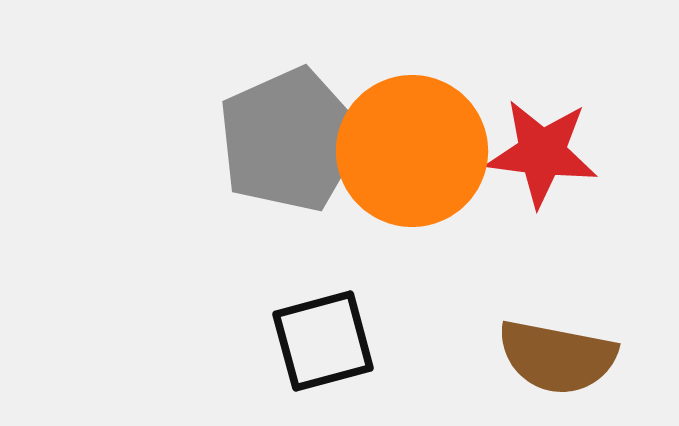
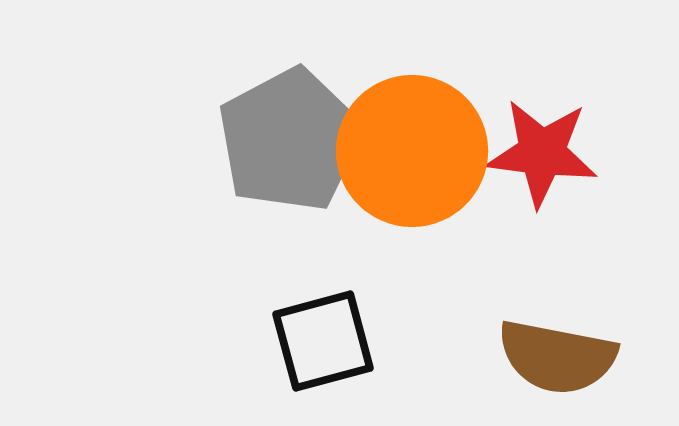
gray pentagon: rotated 4 degrees counterclockwise
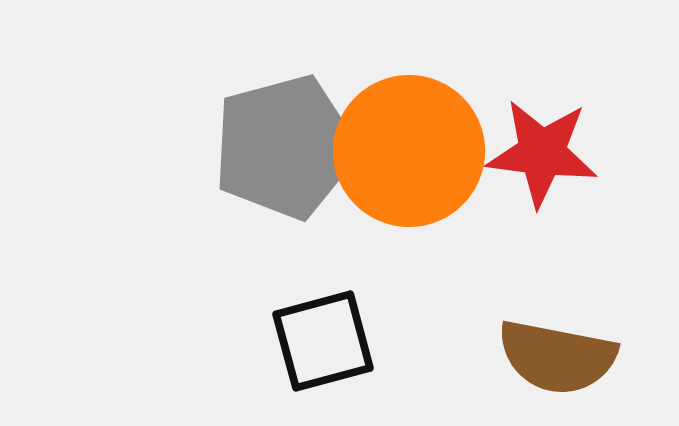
gray pentagon: moved 5 px left, 7 px down; rotated 13 degrees clockwise
orange circle: moved 3 px left
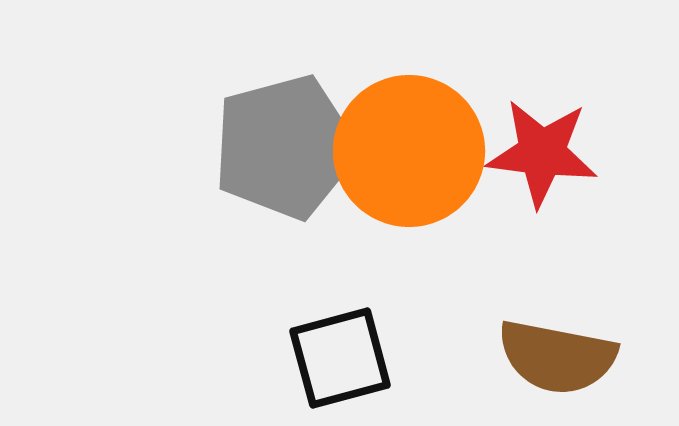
black square: moved 17 px right, 17 px down
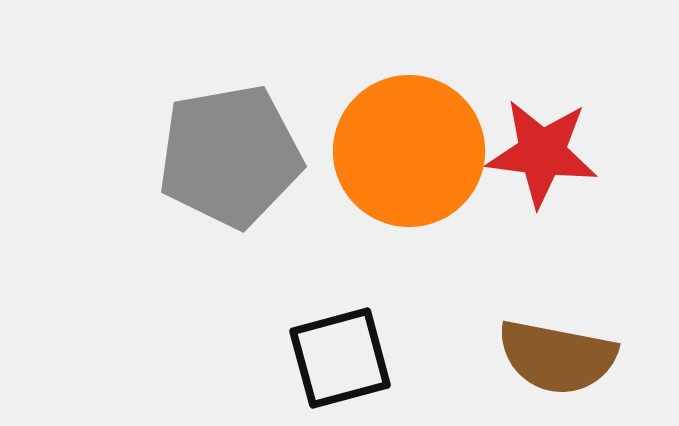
gray pentagon: moved 55 px left, 9 px down; rotated 5 degrees clockwise
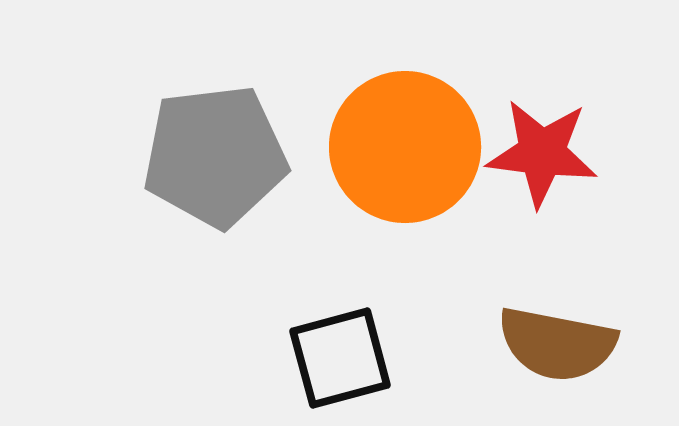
orange circle: moved 4 px left, 4 px up
gray pentagon: moved 15 px left; rotated 3 degrees clockwise
brown semicircle: moved 13 px up
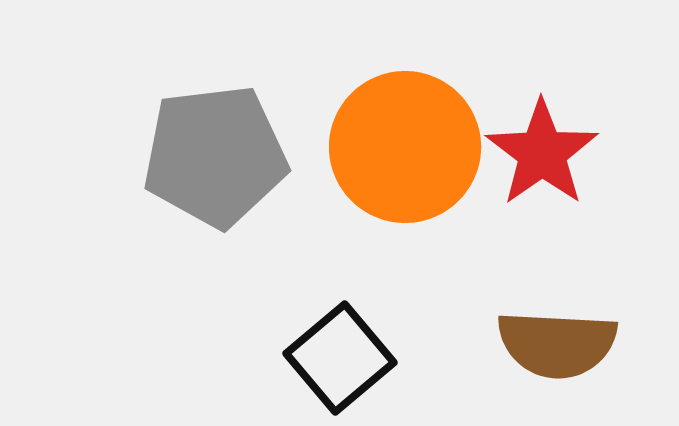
red star: rotated 30 degrees clockwise
brown semicircle: rotated 8 degrees counterclockwise
black square: rotated 25 degrees counterclockwise
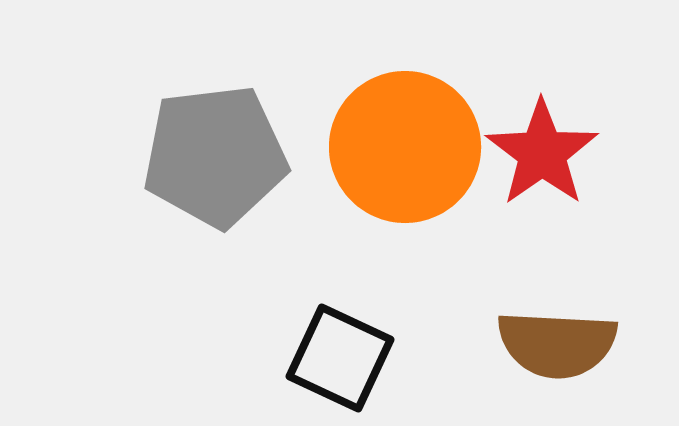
black square: rotated 25 degrees counterclockwise
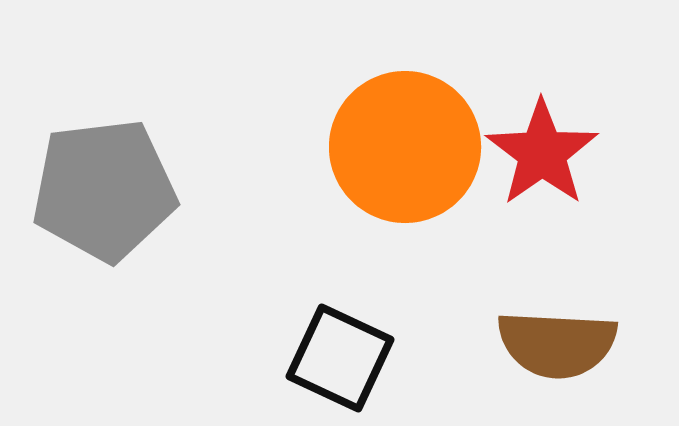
gray pentagon: moved 111 px left, 34 px down
